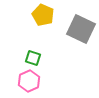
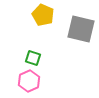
gray square: rotated 12 degrees counterclockwise
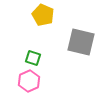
gray square: moved 13 px down
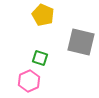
green square: moved 7 px right
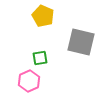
yellow pentagon: moved 1 px down
green square: rotated 28 degrees counterclockwise
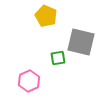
yellow pentagon: moved 3 px right
green square: moved 18 px right
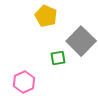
gray square: moved 1 px up; rotated 32 degrees clockwise
pink hexagon: moved 5 px left, 1 px down
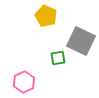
gray square: rotated 20 degrees counterclockwise
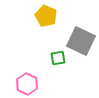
pink hexagon: moved 3 px right, 2 px down; rotated 10 degrees counterclockwise
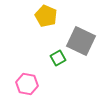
green square: rotated 21 degrees counterclockwise
pink hexagon: rotated 15 degrees counterclockwise
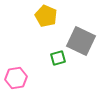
green square: rotated 14 degrees clockwise
pink hexagon: moved 11 px left, 6 px up; rotated 20 degrees counterclockwise
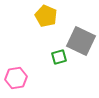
green square: moved 1 px right, 1 px up
